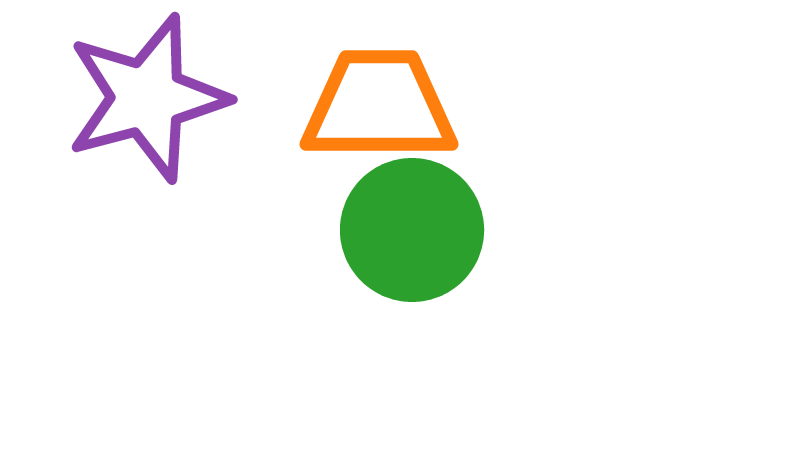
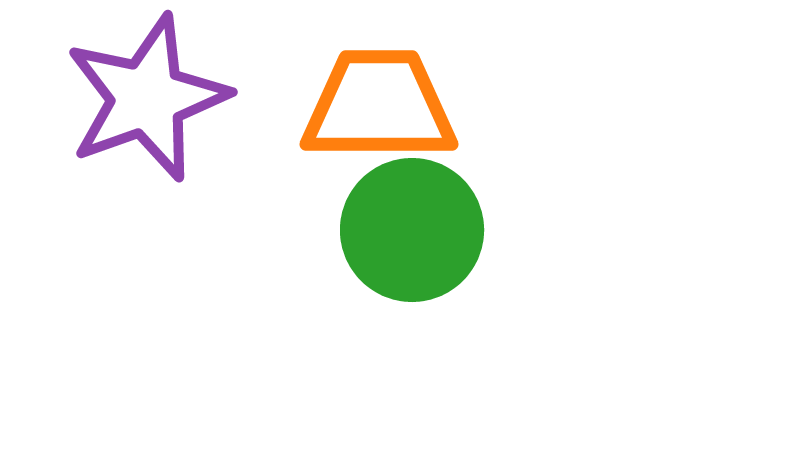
purple star: rotated 5 degrees counterclockwise
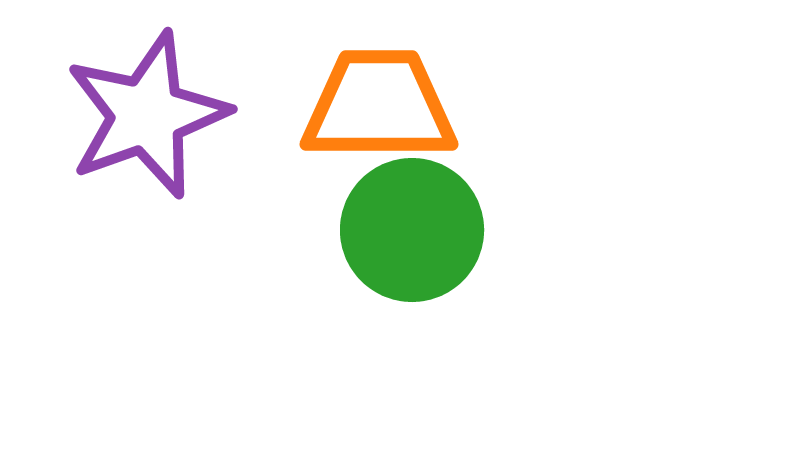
purple star: moved 17 px down
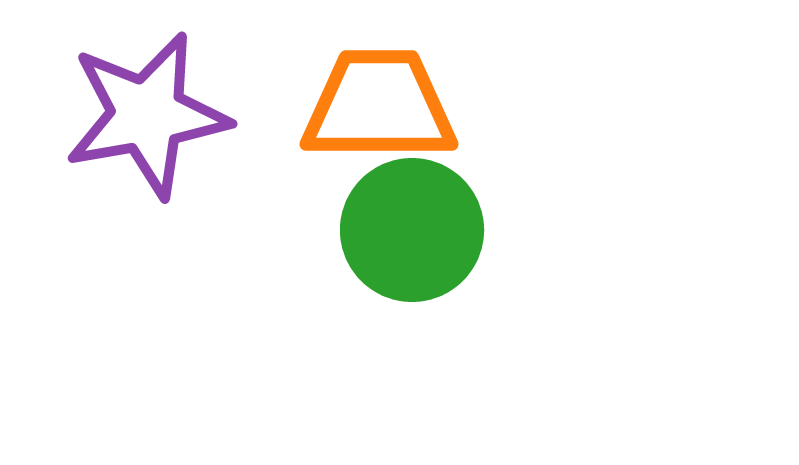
purple star: rotated 10 degrees clockwise
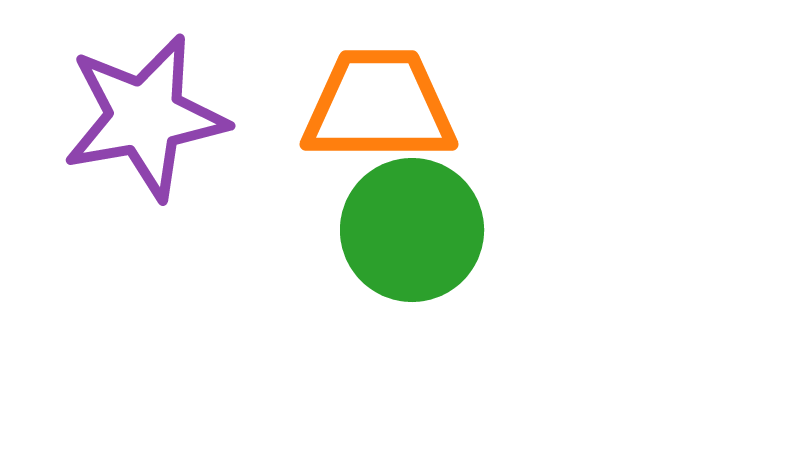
purple star: moved 2 px left, 2 px down
